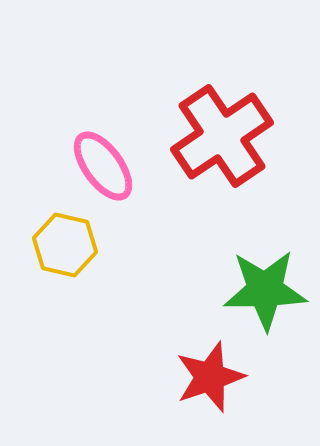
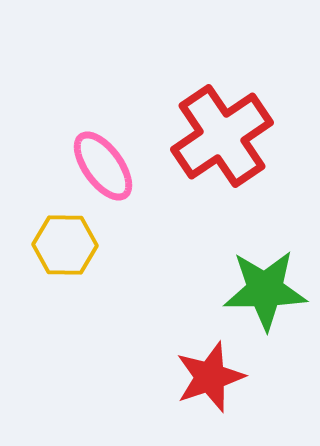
yellow hexagon: rotated 12 degrees counterclockwise
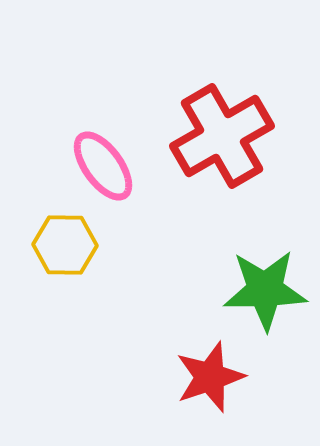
red cross: rotated 4 degrees clockwise
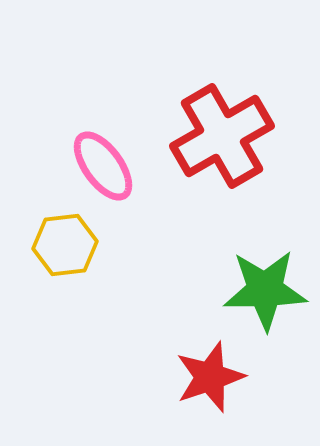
yellow hexagon: rotated 8 degrees counterclockwise
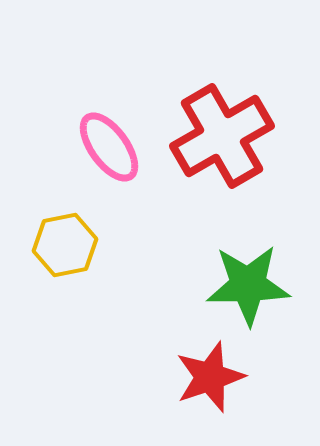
pink ellipse: moved 6 px right, 19 px up
yellow hexagon: rotated 4 degrees counterclockwise
green star: moved 17 px left, 5 px up
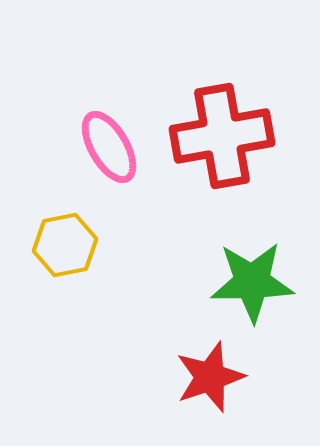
red cross: rotated 20 degrees clockwise
pink ellipse: rotated 6 degrees clockwise
green star: moved 4 px right, 3 px up
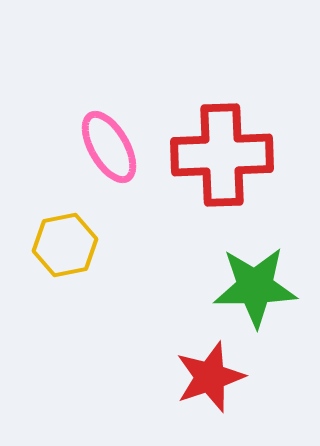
red cross: moved 19 px down; rotated 8 degrees clockwise
green star: moved 3 px right, 5 px down
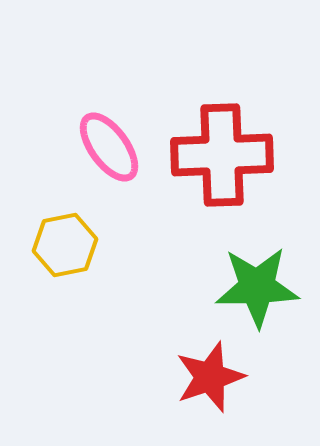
pink ellipse: rotated 6 degrees counterclockwise
green star: moved 2 px right
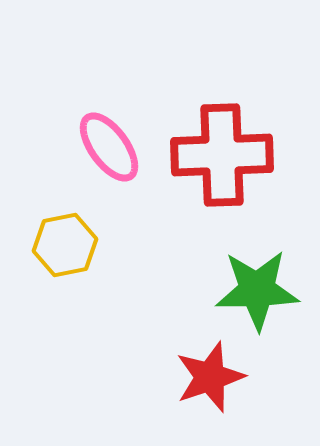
green star: moved 3 px down
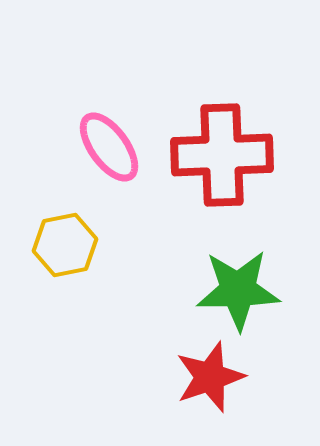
green star: moved 19 px left
